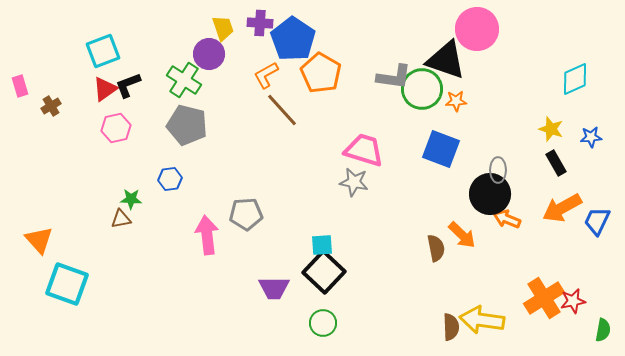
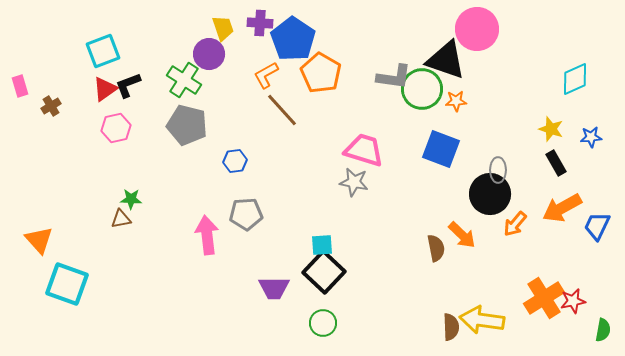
blue hexagon at (170, 179): moved 65 px right, 18 px up
orange arrow at (507, 219): moved 8 px right, 5 px down; rotated 72 degrees counterclockwise
blue trapezoid at (597, 221): moved 5 px down
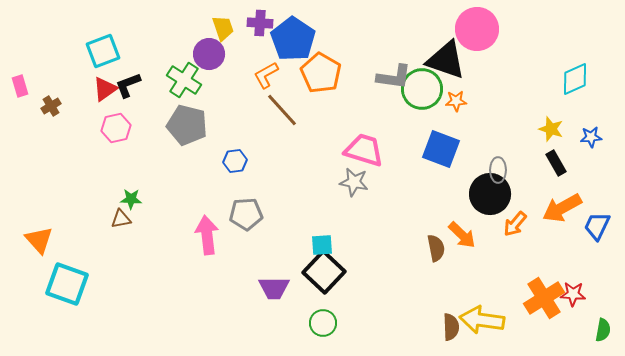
red star at (573, 301): moved 7 px up; rotated 15 degrees clockwise
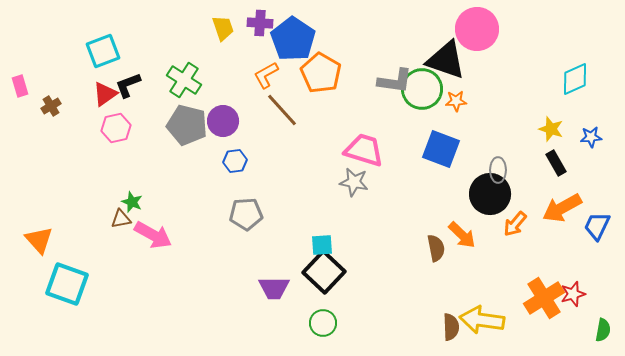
purple circle at (209, 54): moved 14 px right, 67 px down
gray L-shape at (394, 77): moved 1 px right, 4 px down
red triangle at (105, 89): moved 5 px down
green star at (131, 199): moved 1 px right, 3 px down; rotated 20 degrees clockwise
pink arrow at (207, 235): moved 54 px left; rotated 126 degrees clockwise
red star at (573, 294): rotated 20 degrees counterclockwise
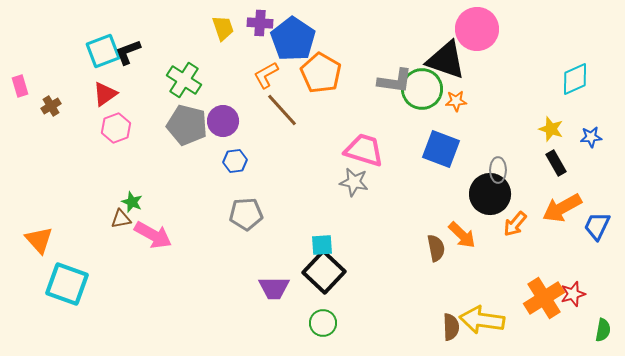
black L-shape at (128, 85): moved 33 px up
pink hexagon at (116, 128): rotated 8 degrees counterclockwise
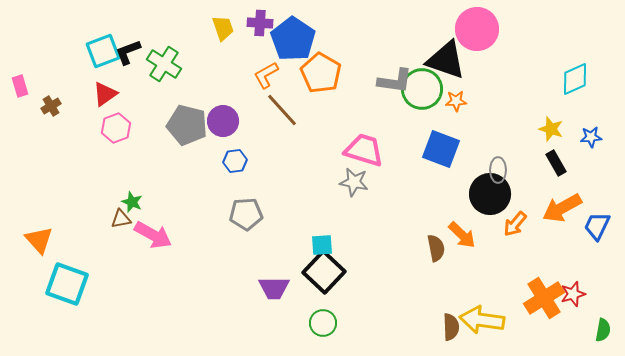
green cross at (184, 80): moved 20 px left, 16 px up
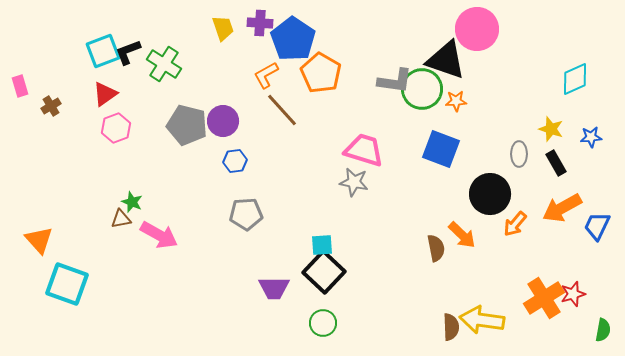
gray ellipse at (498, 170): moved 21 px right, 16 px up
pink arrow at (153, 235): moved 6 px right
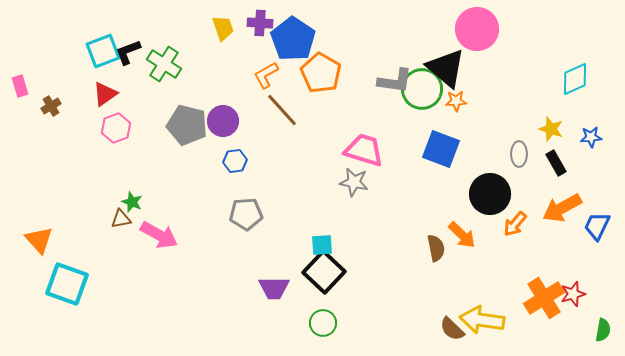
black triangle at (446, 60): moved 8 px down; rotated 21 degrees clockwise
brown semicircle at (451, 327): moved 1 px right, 2 px down; rotated 136 degrees clockwise
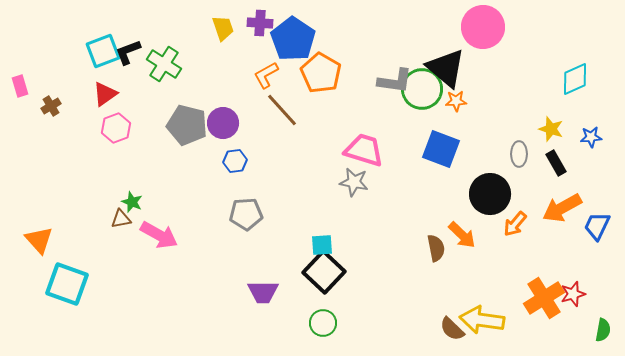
pink circle at (477, 29): moved 6 px right, 2 px up
purple circle at (223, 121): moved 2 px down
purple trapezoid at (274, 288): moved 11 px left, 4 px down
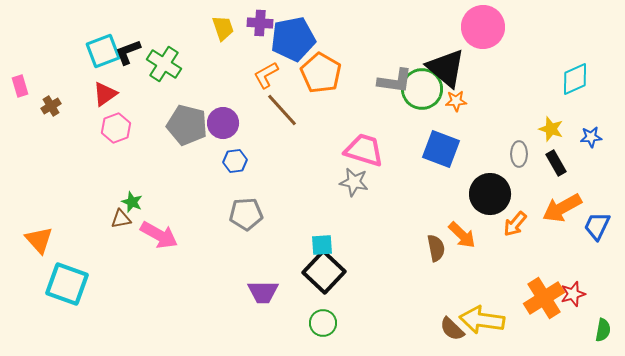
blue pentagon at (293, 39): rotated 27 degrees clockwise
